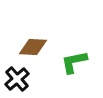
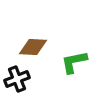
black cross: rotated 20 degrees clockwise
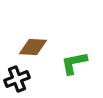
green L-shape: moved 1 px down
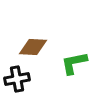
black cross: rotated 10 degrees clockwise
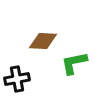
brown diamond: moved 10 px right, 6 px up
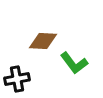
green L-shape: rotated 116 degrees counterclockwise
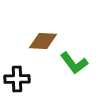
black cross: rotated 10 degrees clockwise
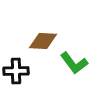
black cross: moved 1 px left, 8 px up
